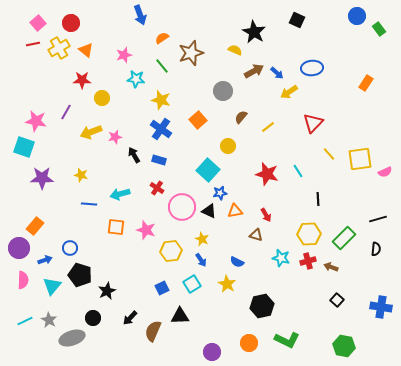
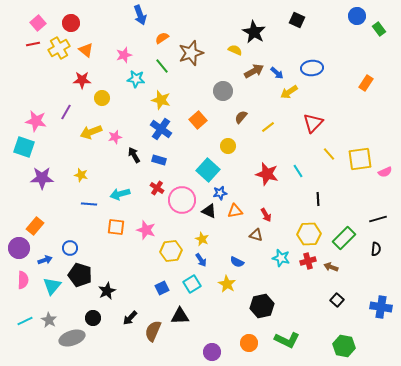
pink circle at (182, 207): moved 7 px up
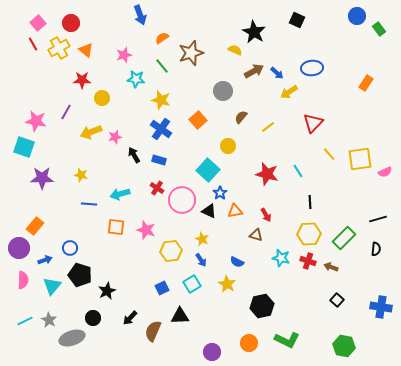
red line at (33, 44): rotated 72 degrees clockwise
blue star at (220, 193): rotated 24 degrees counterclockwise
black line at (318, 199): moved 8 px left, 3 px down
red cross at (308, 261): rotated 35 degrees clockwise
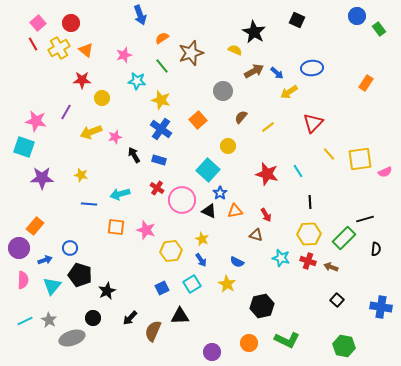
cyan star at (136, 79): moved 1 px right, 2 px down
black line at (378, 219): moved 13 px left
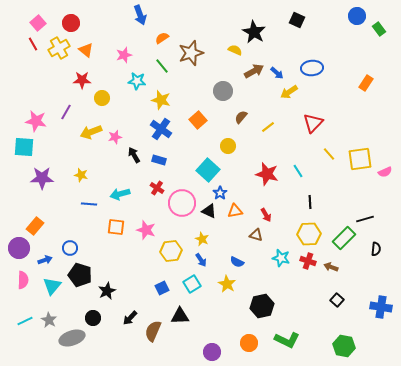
cyan square at (24, 147): rotated 15 degrees counterclockwise
pink circle at (182, 200): moved 3 px down
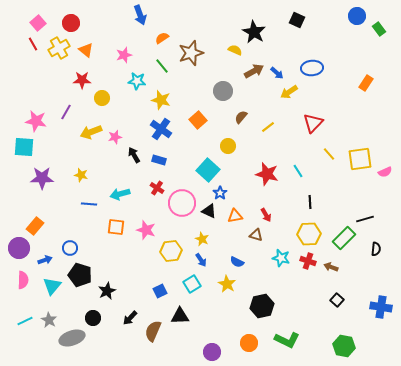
orange triangle at (235, 211): moved 5 px down
blue square at (162, 288): moved 2 px left, 3 px down
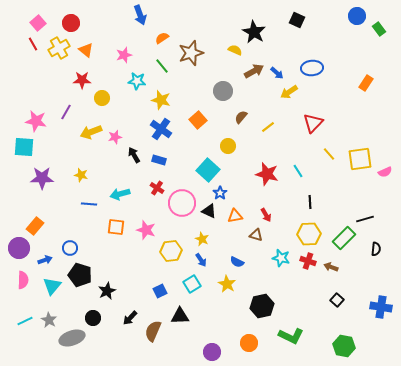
green L-shape at (287, 340): moved 4 px right, 4 px up
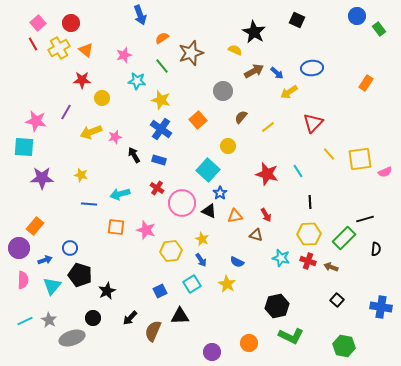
black hexagon at (262, 306): moved 15 px right
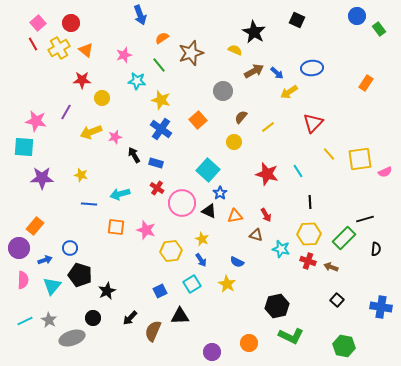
green line at (162, 66): moved 3 px left, 1 px up
yellow circle at (228, 146): moved 6 px right, 4 px up
blue rectangle at (159, 160): moved 3 px left, 3 px down
cyan star at (281, 258): moved 9 px up
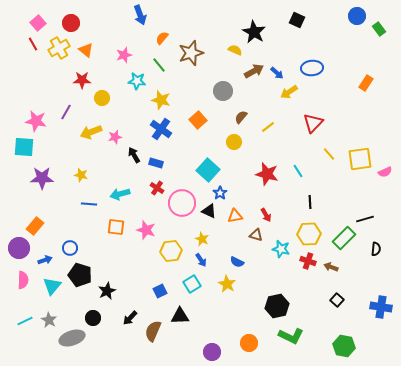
orange semicircle at (162, 38): rotated 16 degrees counterclockwise
